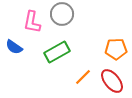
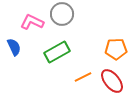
pink L-shape: rotated 105 degrees clockwise
blue semicircle: rotated 150 degrees counterclockwise
orange line: rotated 18 degrees clockwise
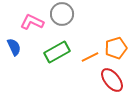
orange pentagon: moved 1 px up; rotated 15 degrees counterclockwise
orange line: moved 7 px right, 20 px up
red ellipse: moved 1 px up
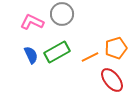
blue semicircle: moved 17 px right, 8 px down
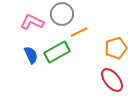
orange line: moved 11 px left, 25 px up
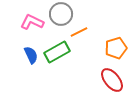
gray circle: moved 1 px left
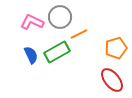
gray circle: moved 1 px left, 3 px down
orange line: moved 2 px down
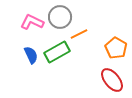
orange pentagon: rotated 25 degrees counterclockwise
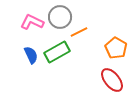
orange line: moved 2 px up
